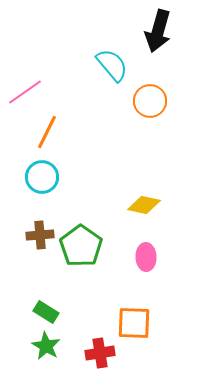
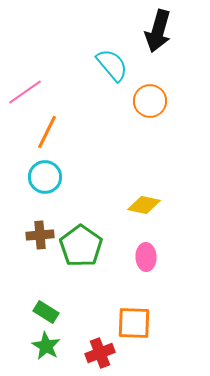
cyan circle: moved 3 px right
red cross: rotated 12 degrees counterclockwise
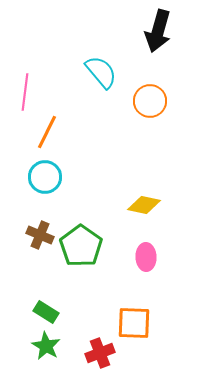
cyan semicircle: moved 11 px left, 7 px down
pink line: rotated 48 degrees counterclockwise
brown cross: rotated 28 degrees clockwise
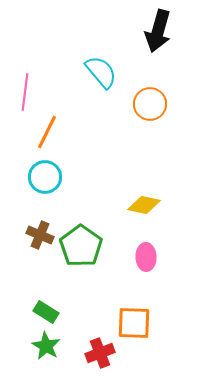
orange circle: moved 3 px down
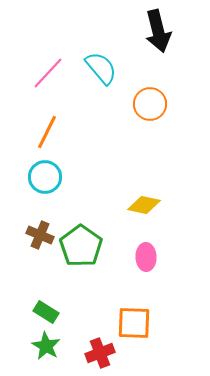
black arrow: rotated 30 degrees counterclockwise
cyan semicircle: moved 4 px up
pink line: moved 23 px right, 19 px up; rotated 36 degrees clockwise
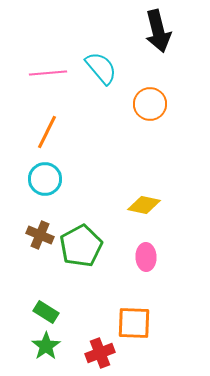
pink line: rotated 42 degrees clockwise
cyan circle: moved 2 px down
green pentagon: rotated 9 degrees clockwise
green star: rotated 8 degrees clockwise
